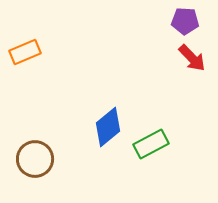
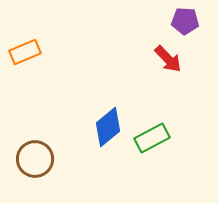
red arrow: moved 24 px left, 1 px down
green rectangle: moved 1 px right, 6 px up
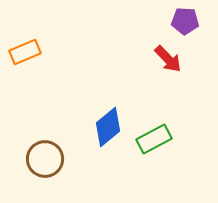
green rectangle: moved 2 px right, 1 px down
brown circle: moved 10 px right
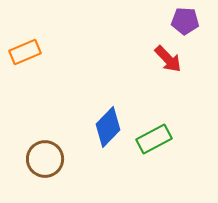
blue diamond: rotated 6 degrees counterclockwise
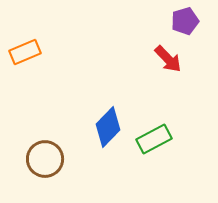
purple pentagon: rotated 20 degrees counterclockwise
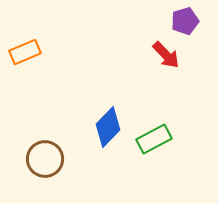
red arrow: moved 2 px left, 4 px up
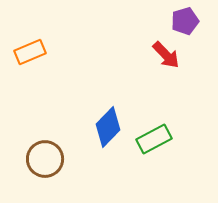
orange rectangle: moved 5 px right
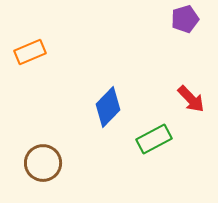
purple pentagon: moved 2 px up
red arrow: moved 25 px right, 44 px down
blue diamond: moved 20 px up
brown circle: moved 2 px left, 4 px down
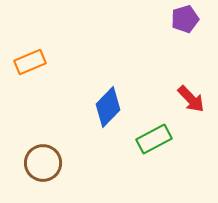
orange rectangle: moved 10 px down
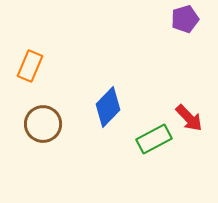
orange rectangle: moved 4 px down; rotated 44 degrees counterclockwise
red arrow: moved 2 px left, 19 px down
brown circle: moved 39 px up
